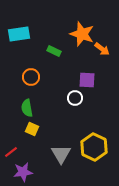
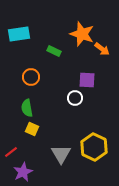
purple star: rotated 18 degrees counterclockwise
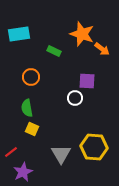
purple square: moved 1 px down
yellow hexagon: rotated 20 degrees counterclockwise
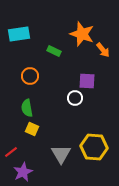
orange arrow: moved 1 px right, 1 px down; rotated 14 degrees clockwise
orange circle: moved 1 px left, 1 px up
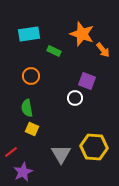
cyan rectangle: moved 10 px right
orange circle: moved 1 px right
purple square: rotated 18 degrees clockwise
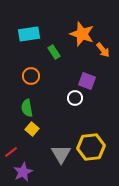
green rectangle: moved 1 px down; rotated 32 degrees clockwise
yellow square: rotated 16 degrees clockwise
yellow hexagon: moved 3 px left; rotated 12 degrees counterclockwise
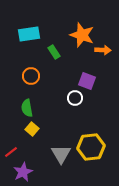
orange star: moved 1 px down
orange arrow: rotated 49 degrees counterclockwise
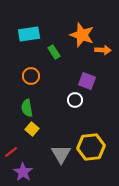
white circle: moved 2 px down
purple star: rotated 12 degrees counterclockwise
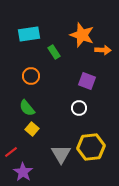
white circle: moved 4 px right, 8 px down
green semicircle: rotated 30 degrees counterclockwise
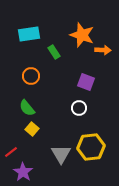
purple square: moved 1 px left, 1 px down
